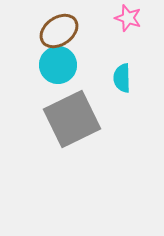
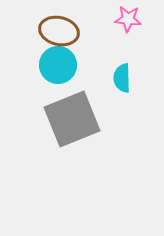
pink star: moved 1 px down; rotated 12 degrees counterclockwise
brown ellipse: rotated 48 degrees clockwise
gray square: rotated 4 degrees clockwise
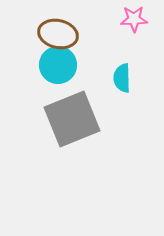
pink star: moved 6 px right; rotated 8 degrees counterclockwise
brown ellipse: moved 1 px left, 3 px down
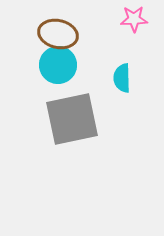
gray square: rotated 10 degrees clockwise
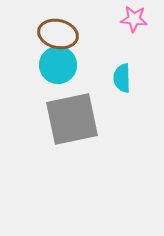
pink star: rotated 8 degrees clockwise
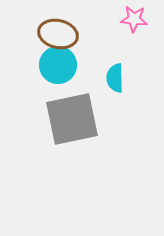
cyan semicircle: moved 7 px left
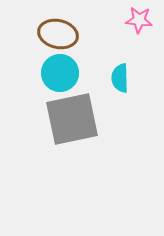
pink star: moved 5 px right, 1 px down
cyan circle: moved 2 px right, 8 px down
cyan semicircle: moved 5 px right
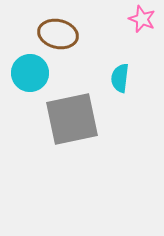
pink star: moved 3 px right, 1 px up; rotated 16 degrees clockwise
cyan circle: moved 30 px left
cyan semicircle: rotated 8 degrees clockwise
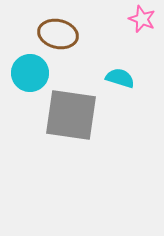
cyan semicircle: rotated 100 degrees clockwise
gray square: moved 1 px left, 4 px up; rotated 20 degrees clockwise
